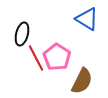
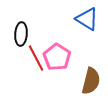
black ellipse: moved 1 px left; rotated 10 degrees counterclockwise
brown semicircle: moved 9 px right; rotated 12 degrees counterclockwise
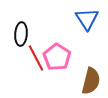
blue triangle: rotated 25 degrees clockwise
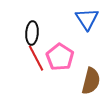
black ellipse: moved 11 px right, 1 px up
pink pentagon: moved 3 px right
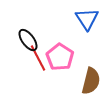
black ellipse: moved 4 px left, 7 px down; rotated 40 degrees counterclockwise
red line: moved 2 px right
